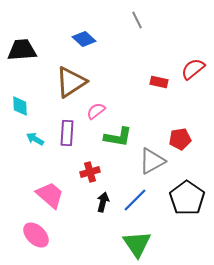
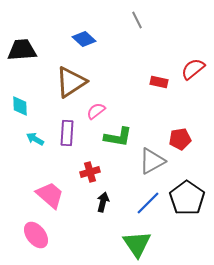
blue line: moved 13 px right, 3 px down
pink ellipse: rotated 8 degrees clockwise
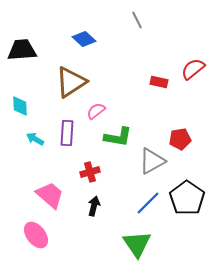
black arrow: moved 9 px left, 4 px down
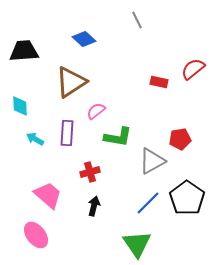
black trapezoid: moved 2 px right, 1 px down
pink trapezoid: moved 2 px left
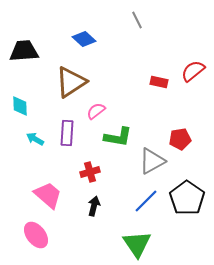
red semicircle: moved 2 px down
blue line: moved 2 px left, 2 px up
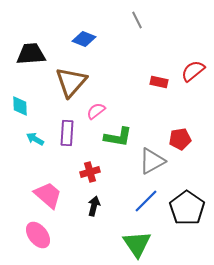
blue diamond: rotated 20 degrees counterclockwise
black trapezoid: moved 7 px right, 3 px down
brown triangle: rotated 16 degrees counterclockwise
black pentagon: moved 10 px down
pink ellipse: moved 2 px right
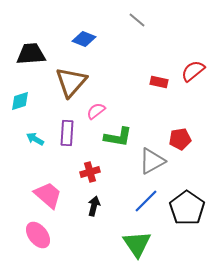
gray line: rotated 24 degrees counterclockwise
cyan diamond: moved 5 px up; rotated 75 degrees clockwise
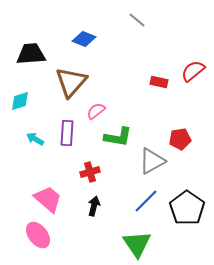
pink trapezoid: moved 4 px down
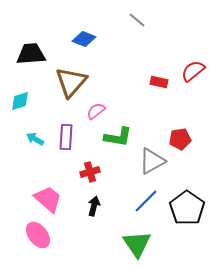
purple rectangle: moved 1 px left, 4 px down
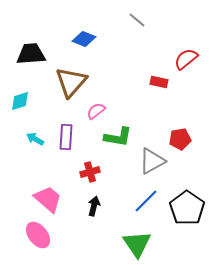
red semicircle: moved 7 px left, 12 px up
